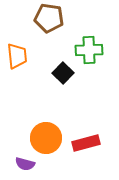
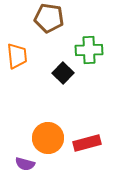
orange circle: moved 2 px right
red rectangle: moved 1 px right
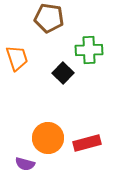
orange trapezoid: moved 2 px down; rotated 12 degrees counterclockwise
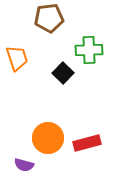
brown pentagon: rotated 16 degrees counterclockwise
purple semicircle: moved 1 px left, 1 px down
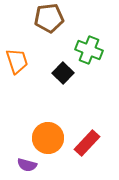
green cross: rotated 24 degrees clockwise
orange trapezoid: moved 3 px down
red rectangle: rotated 32 degrees counterclockwise
purple semicircle: moved 3 px right
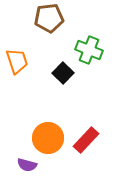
red rectangle: moved 1 px left, 3 px up
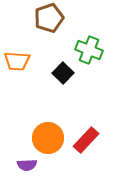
brown pentagon: rotated 12 degrees counterclockwise
orange trapezoid: rotated 112 degrees clockwise
purple semicircle: rotated 18 degrees counterclockwise
